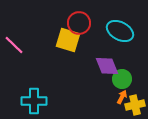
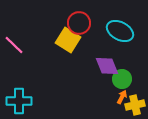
yellow square: rotated 15 degrees clockwise
cyan cross: moved 15 px left
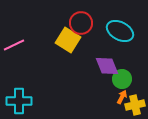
red circle: moved 2 px right
pink line: rotated 70 degrees counterclockwise
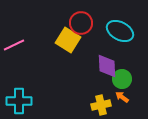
purple diamond: rotated 20 degrees clockwise
orange arrow: rotated 80 degrees counterclockwise
yellow cross: moved 34 px left
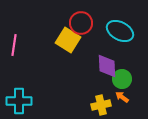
pink line: rotated 55 degrees counterclockwise
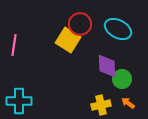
red circle: moved 1 px left, 1 px down
cyan ellipse: moved 2 px left, 2 px up
orange arrow: moved 6 px right, 6 px down
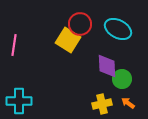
yellow cross: moved 1 px right, 1 px up
